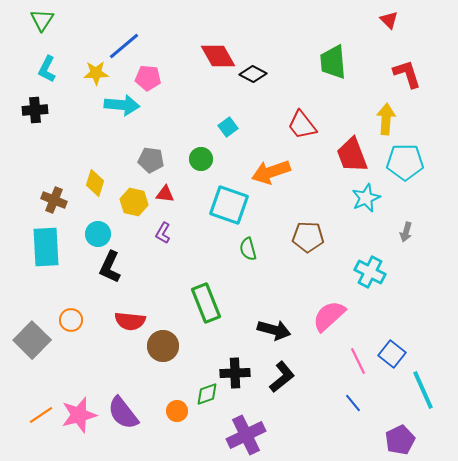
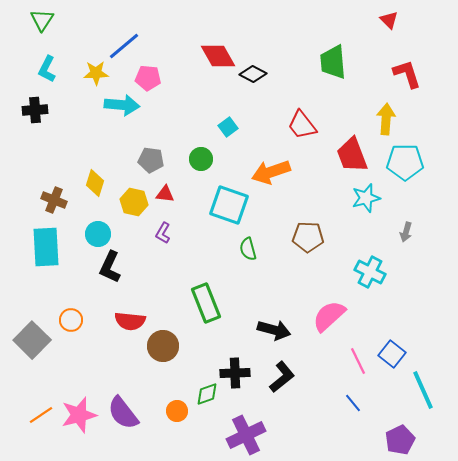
cyan star at (366, 198): rotated 8 degrees clockwise
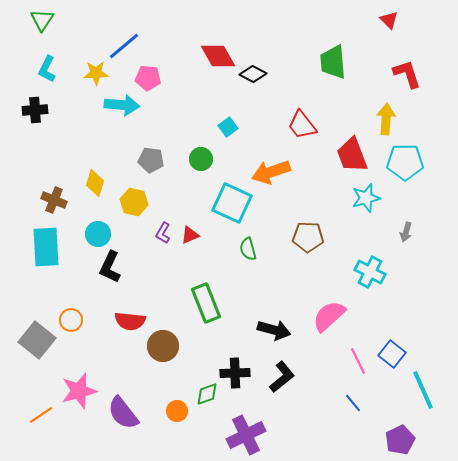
red triangle at (165, 194): moved 25 px right, 41 px down; rotated 30 degrees counterclockwise
cyan square at (229, 205): moved 3 px right, 2 px up; rotated 6 degrees clockwise
gray square at (32, 340): moved 5 px right; rotated 6 degrees counterclockwise
pink star at (79, 415): moved 24 px up
